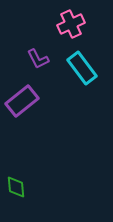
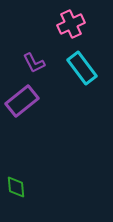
purple L-shape: moved 4 px left, 4 px down
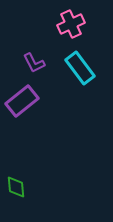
cyan rectangle: moved 2 px left
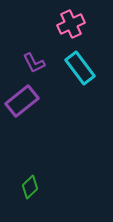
green diamond: moved 14 px right; rotated 50 degrees clockwise
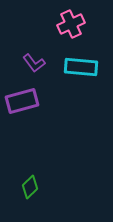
purple L-shape: rotated 10 degrees counterclockwise
cyan rectangle: moved 1 px right, 1 px up; rotated 48 degrees counterclockwise
purple rectangle: rotated 24 degrees clockwise
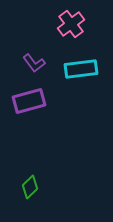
pink cross: rotated 12 degrees counterclockwise
cyan rectangle: moved 2 px down; rotated 12 degrees counterclockwise
purple rectangle: moved 7 px right
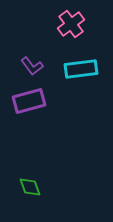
purple L-shape: moved 2 px left, 3 px down
green diamond: rotated 65 degrees counterclockwise
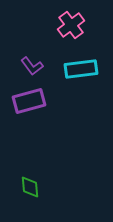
pink cross: moved 1 px down
green diamond: rotated 15 degrees clockwise
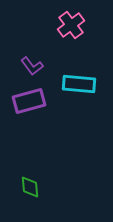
cyan rectangle: moved 2 px left, 15 px down; rotated 12 degrees clockwise
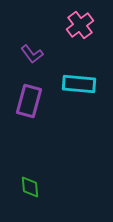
pink cross: moved 9 px right
purple L-shape: moved 12 px up
purple rectangle: rotated 60 degrees counterclockwise
